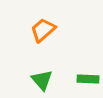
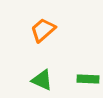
green triangle: rotated 25 degrees counterclockwise
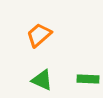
orange trapezoid: moved 4 px left, 5 px down
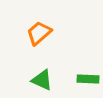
orange trapezoid: moved 2 px up
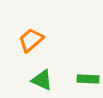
orange trapezoid: moved 8 px left, 7 px down
